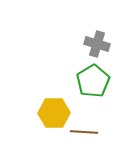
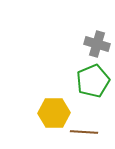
green pentagon: rotated 8 degrees clockwise
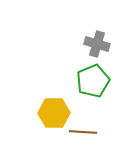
brown line: moved 1 px left
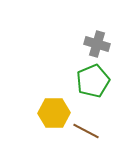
brown line: moved 3 px right, 1 px up; rotated 24 degrees clockwise
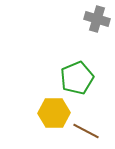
gray cross: moved 25 px up
green pentagon: moved 16 px left, 3 px up
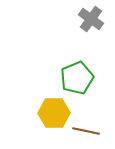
gray cross: moved 6 px left; rotated 20 degrees clockwise
brown line: rotated 16 degrees counterclockwise
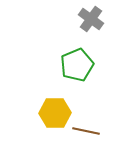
green pentagon: moved 13 px up
yellow hexagon: moved 1 px right
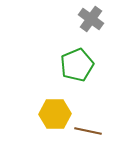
yellow hexagon: moved 1 px down
brown line: moved 2 px right
